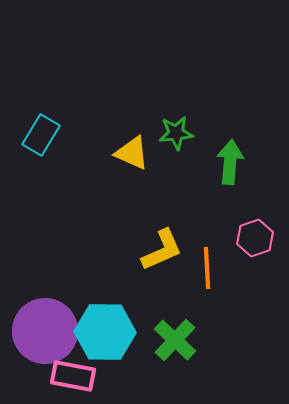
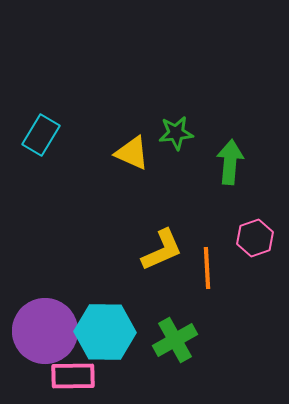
green cross: rotated 18 degrees clockwise
pink rectangle: rotated 12 degrees counterclockwise
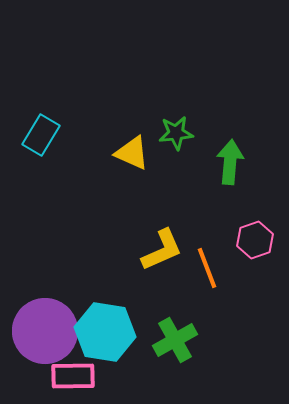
pink hexagon: moved 2 px down
orange line: rotated 18 degrees counterclockwise
cyan hexagon: rotated 8 degrees clockwise
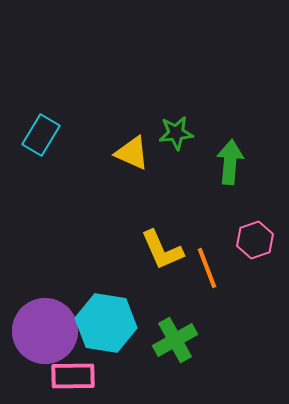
yellow L-shape: rotated 90 degrees clockwise
cyan hexagon: moved 1 px right, 9 px up
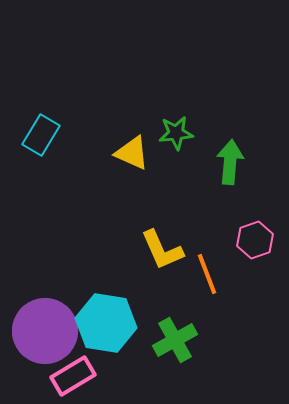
orange line: moved 6 px down
pink rectangle: rotated 30 degrees counterclockwise
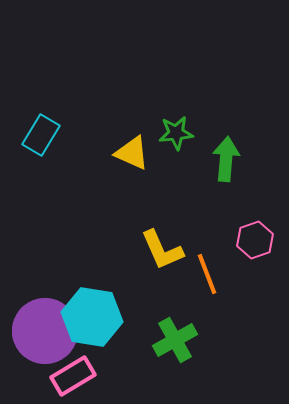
green arrow: moved 4 px left, 3 px up
cyan hexagon: moved 14 px left, 6 px up
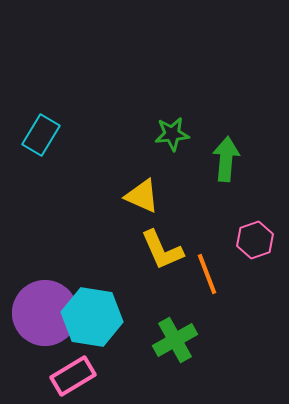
green star: moved 4 px left, 1 px down
yellow triangle: moved 10 px right, 43 px down
purple circle: moved 18 px up
